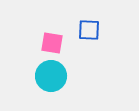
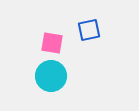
blue square: rotated 15 degrees counterclockwise
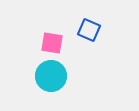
blue square: rotated 35 degrees clockwise
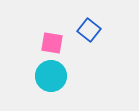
blue square: rotated 15 degrees clockwise
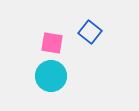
blue square: moved 1 px right, 2 px down
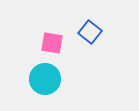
cyan circle: moved 6 px left, 3 px down
